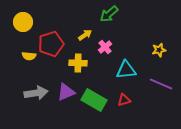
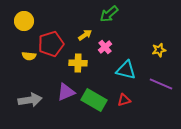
yellow circle: moved 1 px right, 1 px up
cyan triangle: rotated 20 degrees clockwise
gray arrow: moved 6 px left, 7 px down
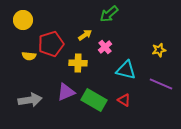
yellow circle: moved 1 px left, 1 px up
red triangle: rotated 48 degrees clockwise
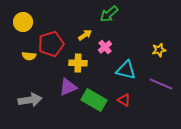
yellow circle: moved 2 px down
purple triangle: moved 2 px right, 5 px up
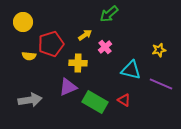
cyan triangle: moved 5 px right
green rectangle: moved 1 px right, 2 px down
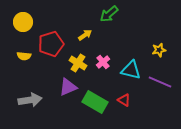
pink cross: moved 2 px left, 15 px down
yellow semicircle: moved 5 px left
yellow cross: rotated 30 degrees clockwise
purple line: moved 1 px left, 2 px up
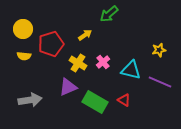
yellow circle: moved 7 px down
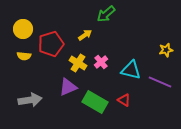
green arrow: moved 3 px left
yellow star: moved 7 px right
pink cross: moved 2 px left
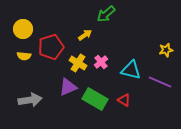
red pentagon: moved 3 px down
green rectangle: moved 3 px up
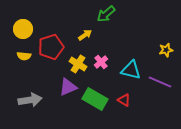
yellow cross: moved 1 px down
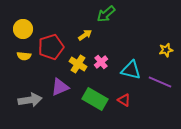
purple triangle: moved 8 px left
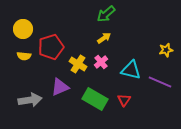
yellow arrow: moved 19 px right, 3 px down
red triangle: rotated 32 degrees clockwise
